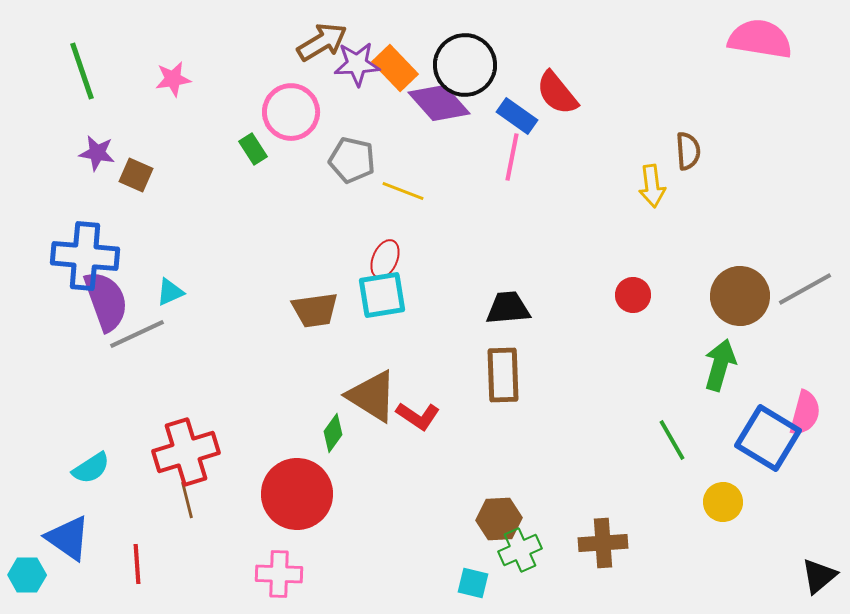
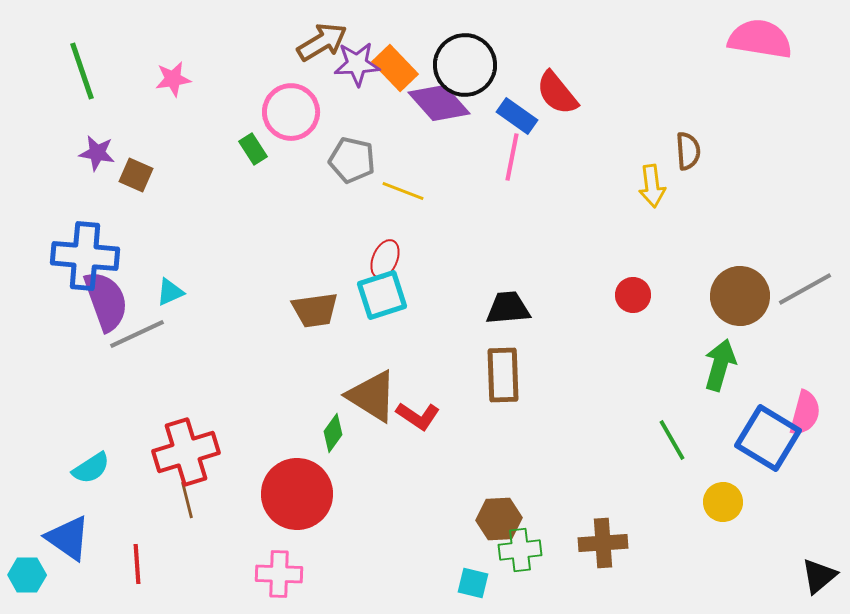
cyan square at (382, 295): rotated 9 degrees counterclockwise
green cross at (520, 550): rotated 18 degrees clockwise
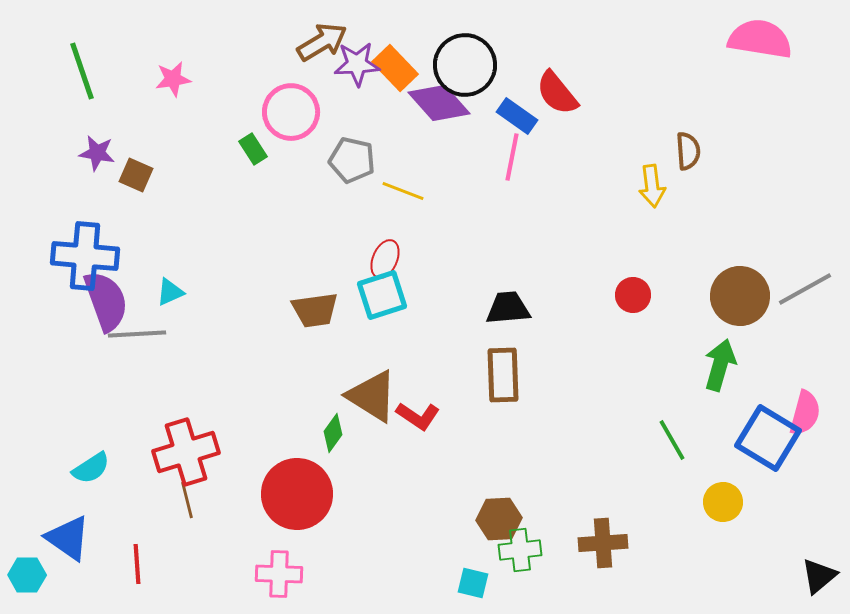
gray line at (137, 334): rotated 22 degrees clockwise
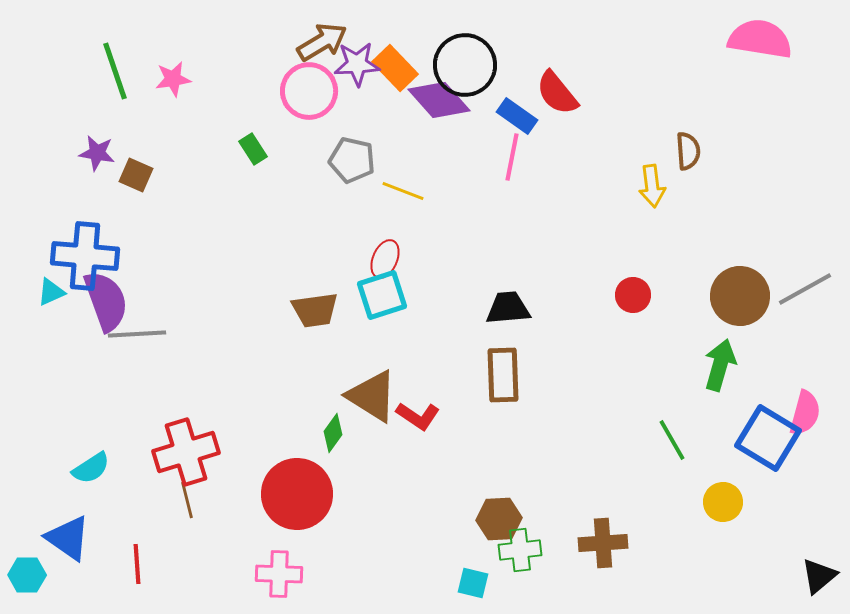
green line at (82, 71): moved 33 px right
purple diamond at (439, 103): moved 3 px up
pink circle at (291, 112): moved 18 px right, 21 px up
cyan triangle at (170, 292): moved 119 px left
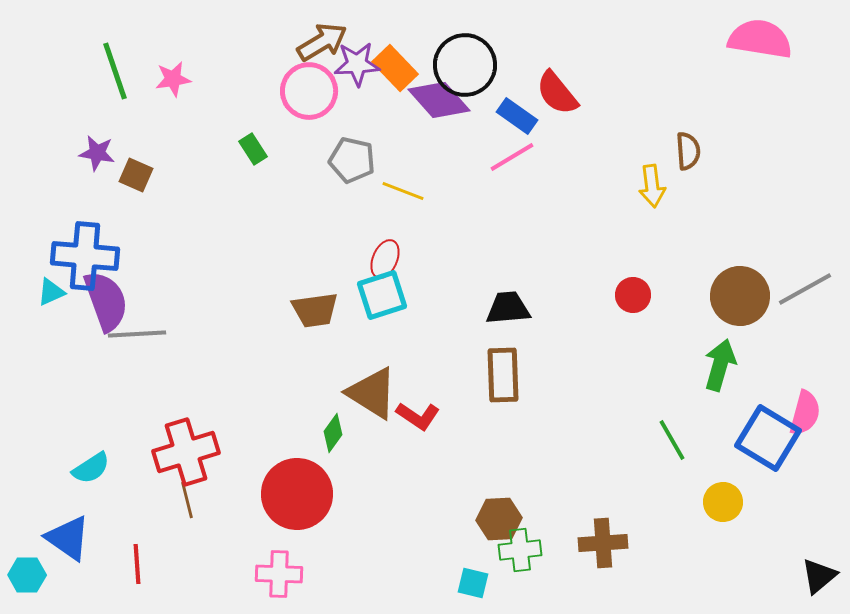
pink line at (512, 157): rotated 48 degrees clockwise
brown triangle at (372, 396): moved 3 px up
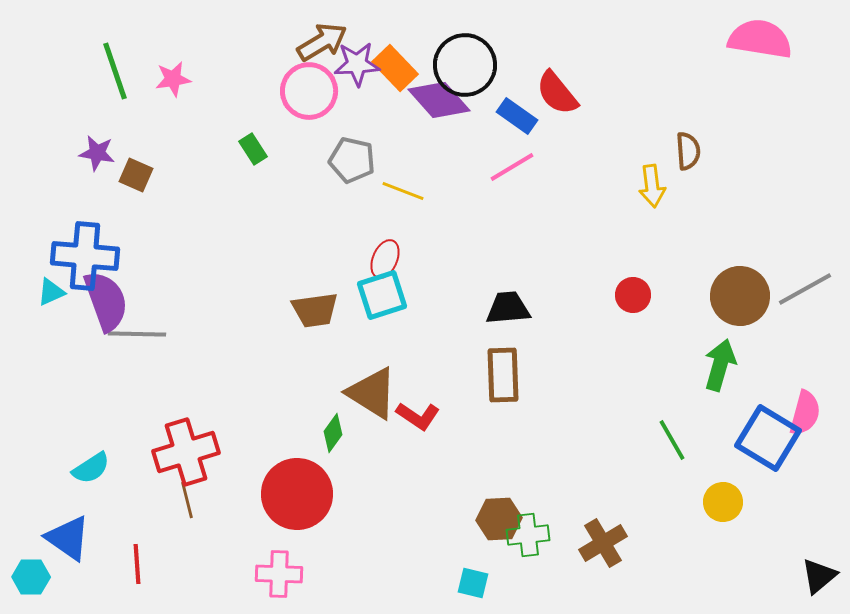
pink line at (512, 157): moved 10 px down
gray line at (137, 334): rotated 4 degrees clockwise
brown cross at (603, 543): rotated 27 degrees counterclockwise
green cross at (520, 550): moved 8 px right, 15 px up
cyan hexagon at (27, 575): moved 4 px right, 2 px down
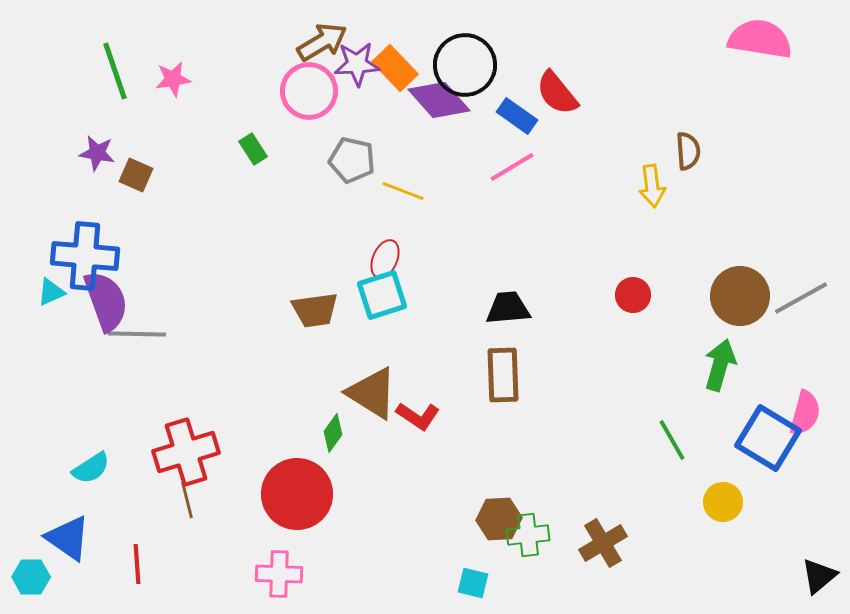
gray line at (805, 289): moved 4 px left, 9 px down
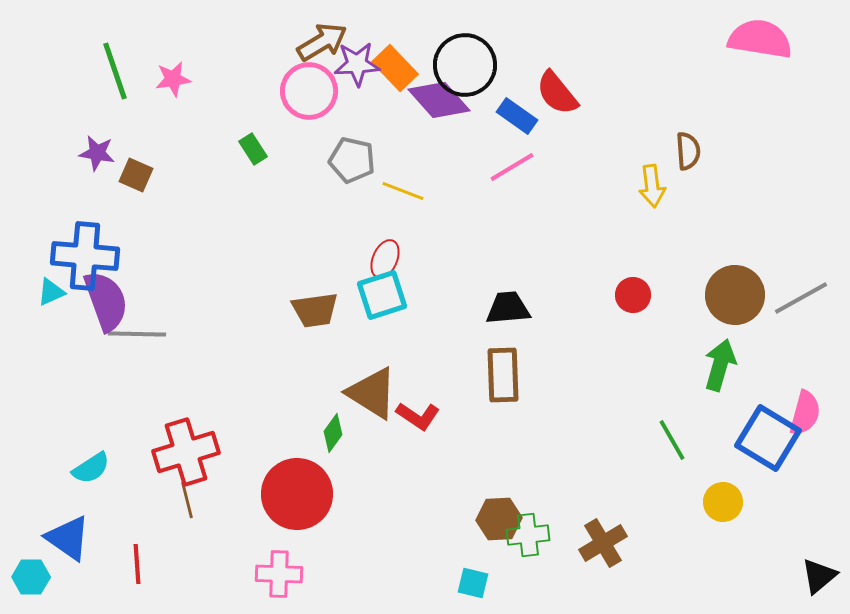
brown circle at (740, 296): moved 5 px left, 1 px up
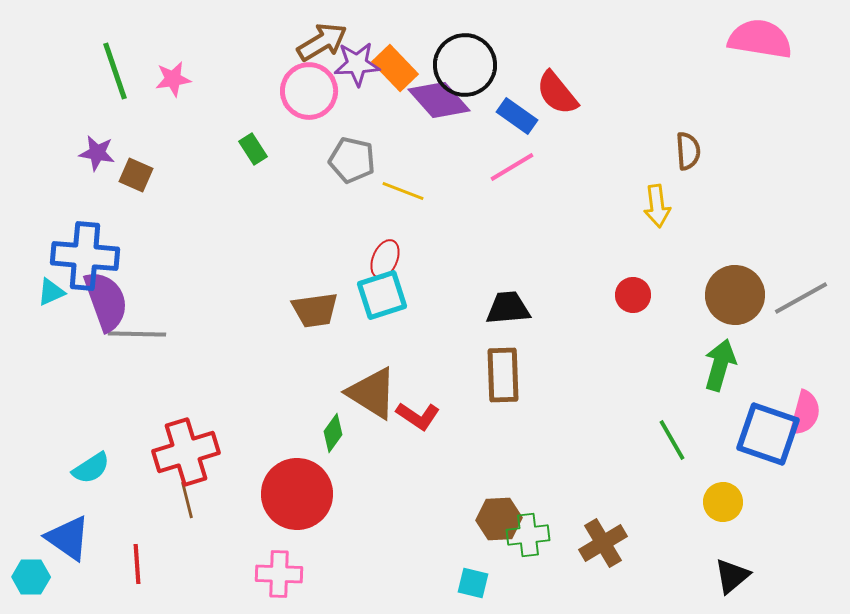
yellow arrow at (652, 186): moved 5 px right, 20 px down
blue square at (768, 438): moved 4 px up; rotated 12 degrees counterclockwise
black triangle at (819, 576): moved 87 px left
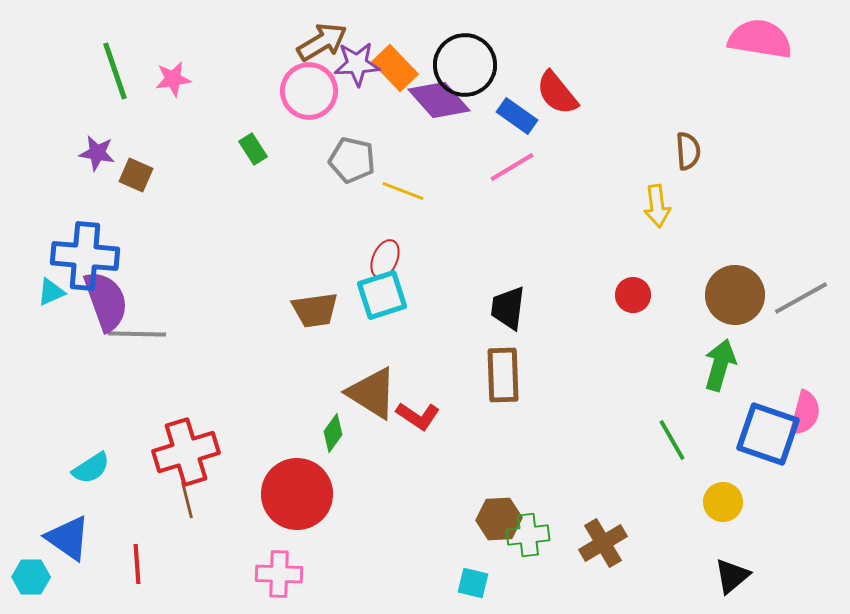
black trapezoid at (508, 308): rotated 78 degrees counterclockwise
